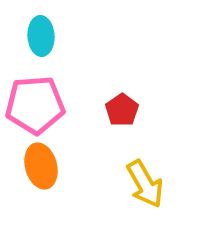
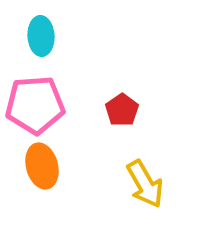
orange ellipse: moved 1 px right
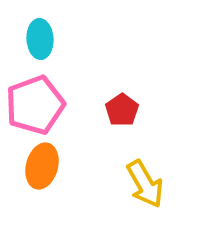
cyan ellipse: moved 1 px left, 3 px down
pink pentagon: rotated 16 degrees counterclockwise
orange ellipse: rotated 30 degrees clockwise
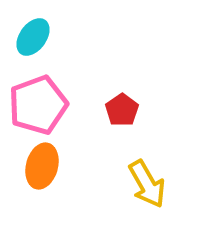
cyan ellipse: moved 7 px left, 2 px up; rotated 39 degrees clockwise
pink pentagon: moved 3 px right
yellow arrow: moved 2 px right
